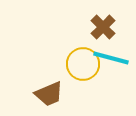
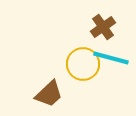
brown cross: rotated 10 degrees clockwise
brown trapezoid: rotated 20 degrees counterclockwise
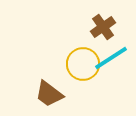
cyan line: rotated 48 degrees counterclockwise
brown trapezoid: rotated 80 degrees clockwise
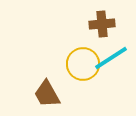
brown cross: moved 1 px left, 3 px up; rotated 30 degrees clockwise
brown trapezoid: moved 2 px left; rotated 24 degrees clockwise
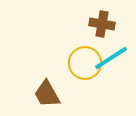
brown cross: rotated 15 degrees clockwise
yellow circle: moved 2 px right, 1 px up
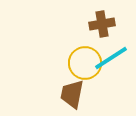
brown cross: rotated 20 degrees counterclockwise
brown trapezoid: moved 25 px right; rotated 40 degrees clockwise
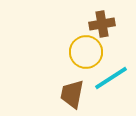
cyan line: moved 20 px down
yellow circle: moved 1 px right, 11 px up
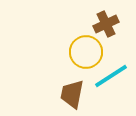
brown cross: moved 4 px right; rotated 15 degrees counterclockwise
cyan line: moved 2 px up
